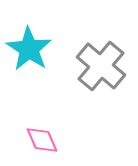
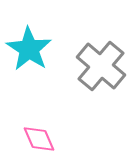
pink diamond: moved 3 px left, 1 px up
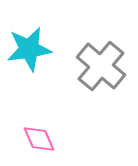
cyan star: rotated 30 degrees clockwise
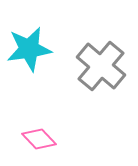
pink diamond: rotated 20 degrees counterclockwise
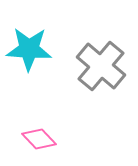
cyan star: rotated 12 degrees clockwise
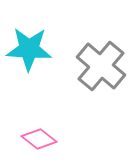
pink diamond: rotated 8 degrees counterclockwise
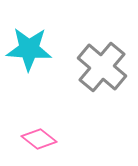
gray cross: moved 1 px right, 1 px down
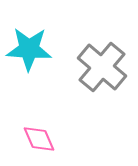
pink diamond: rotated 28 degrees clockwise
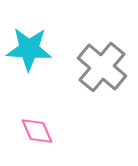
pink diamond: moved 2 px left, 8 px up
